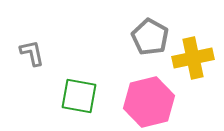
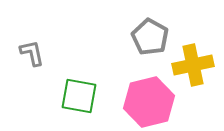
yellow cross: moved 7 px down
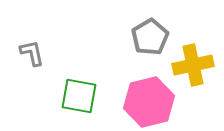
gray pentagon: rotated 12 degrees clockwise
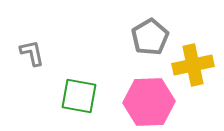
pink hexagon: rotated 12 degrees clockwise
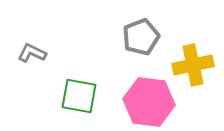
gray pentagon: moved 9 px left; rotated 9 degrees clockwise
gray L-shape: rotated 52 degrees counterclockwise
pink hexagon: rotated 9 degrees clockwise
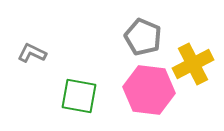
gray pentagon: moved 2 px right; rotated 27 degrees counterclockwise
yellow cross: moved 1 px up; rotated 15 degrees counterclockwise
pink hexagon: moved 12 px up
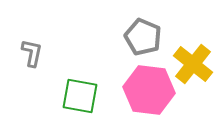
gray L-shape: rotated 76 degrees clockwise
yellow cross: rotated 24 degrees counterclockwise
green square: moved 1 px right
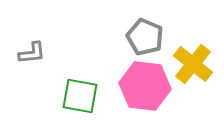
gray pentagon: moved 2 px right
gray L-shape: rotated 72 degrees clockwise
pink hexagon: moved 4 px left, 4 px up
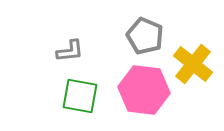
gray pentagon: moved 1 px up
gray L-shape: moved 38 px right, 2 px up
pink hexagon: moved 1 px left, 4 px down
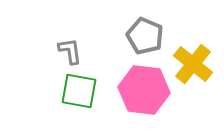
gray L-shape: rotated 92 degrees counterclockwise
green square: moved 1 px left, 5 px up
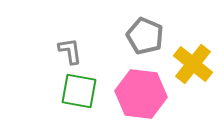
pink hexagon: moved 3 px left, 4 px down
